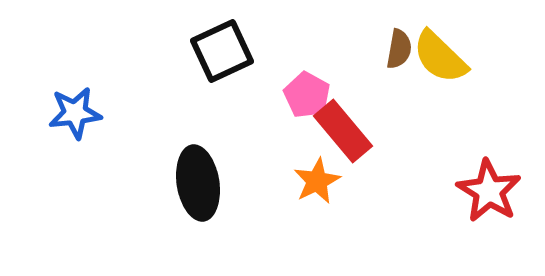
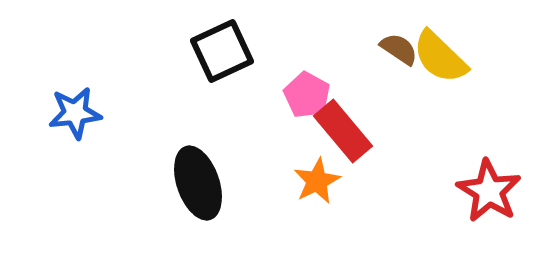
brown semicircle: rotated 66 degrees counterclockwise
black ellipse: rotated 10 degrees counterclockwise
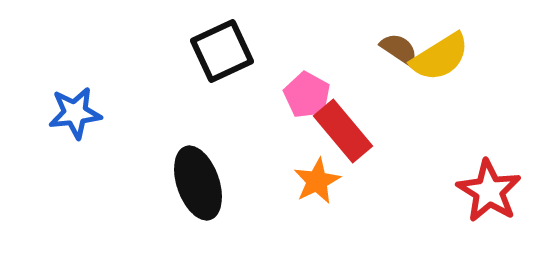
yellow semicircle: rotated 76 degrees counterclockwise
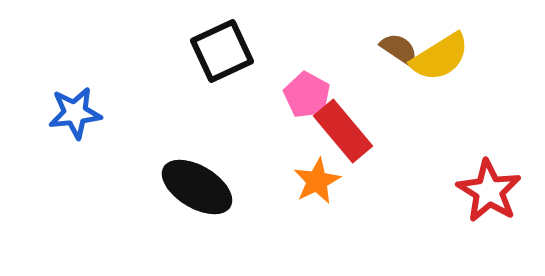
black ellipse: moved 1 px left, 4 px down; rotated 40 degrees counterclockwise
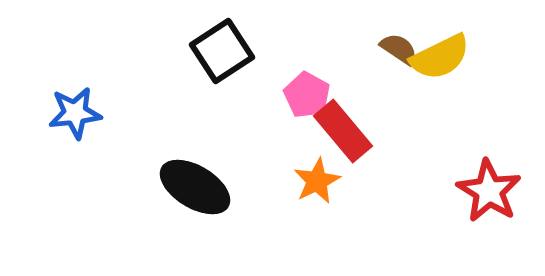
black square: rotated 8 degrees counterclockwise
yellow semicircle: rotated 6 degrees clockwise
black ellipse: moved 2 px left
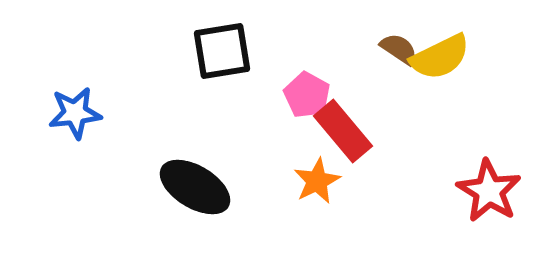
black square: rotated 24 degrees clockwise
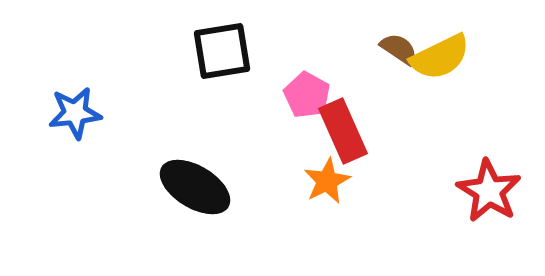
red rectangle: rotated 16 degrees clockwise
orange star: moved 10 px right
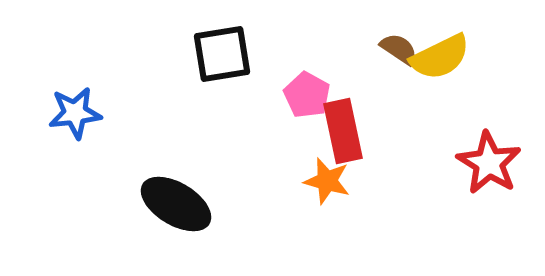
black square: moved 3 px down
red rectangle: rotated 12 degrees clockwise
orange star: rotated 30 degrees counterclockwise
black ellipse: moved 19 px left, 17 px down
red star: moved 28 px up
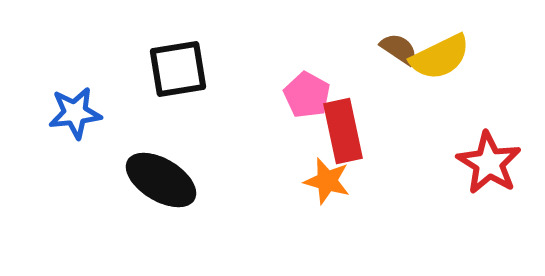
black square: moved 44 px left, 15 px down
black ellipse: moved 15 px left, 24 px up
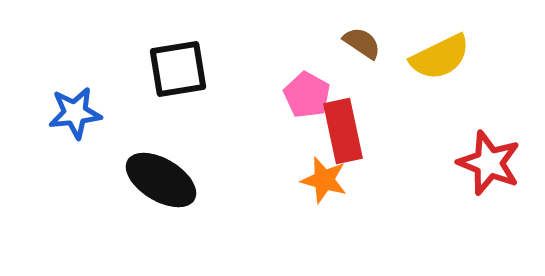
brown semicircle: moved 37 px left, 6 px up
red star: rotated 10 degrees counterclockwise
orange star: moved 3 px left, 1 px up
